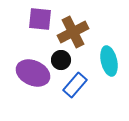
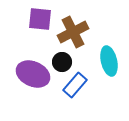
black circle: moved 1 px right, 2 px down
purple ellipse: moved 1 px down
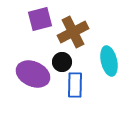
purple square: rotated 20 degrees counterclockwise
blue rectangle: rotated 40 degrees counterclockwise
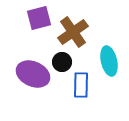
purple square: moved 1 px left, 1 px up
brown cross: rotated 8 degrees counterclockwise
blue rectangle: moved 6 px right
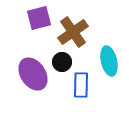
purple ellipse: rotated 32 degrees clockwise
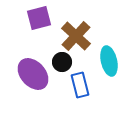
brown cross: moved 3 px right, 4 px down; rotated 12 degrees counterclockwise
purple ellipse: rotated 8 degrees counterclockwise
blue rectangle: moved 1 px left; rotated 15 degrees counterclockwise
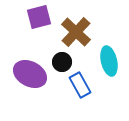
purple square: moved 1 px up
brown cross: moved 4 px up
purple ellipse: moved 3 px left; rotated 20 degrees counterclockwise
blue rectangle: rotated 15 degrees counterclockwise
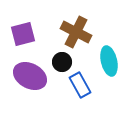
purple square: moved 16 px left, 17 px down
brown cross: rotated 16 degrees counterclockwise
purple ellipse: moved 2 px down
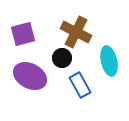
black circle: moved 4 px up
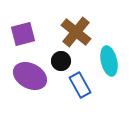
brown cross: rotated 12 degrees clockwise
black circle: moved 1 px left, 3 px down
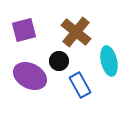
purple square: moved 1 px right, 4 px up
black circle: moved 2 px left
